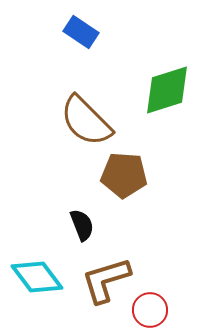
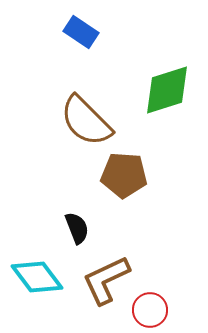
black semicircle: moved 5 px left, 3 px down
brown L-shape: rotated 8 degrees counterclockwise
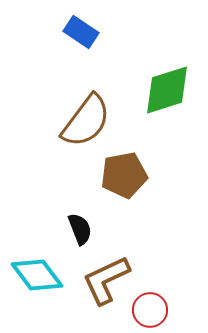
brown semicircle: rotated 98 degrees counterclockwise
brown pentagon: rotated 15 degrees counterclockwise
black semicircle: moved 3 px right, 1 px down
cyan diamond: moved 2 px up
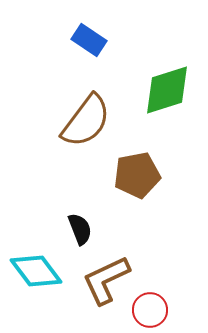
blue rectangle: moved 8 px right, 8 px down
brown pentagon: moved 13 px right
cyan diamond: moved 1 px left, 4 px up
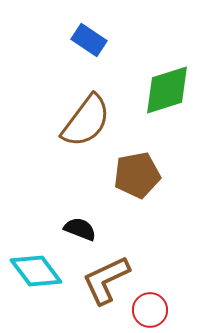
black semicircle: rotated 48 degrees counterclockwise
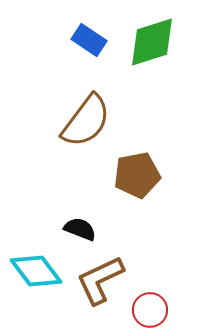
green diamond: moved 15 px left, 48 px up
brown L-shape: moved 6 px left
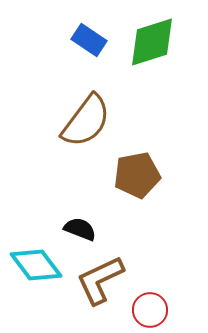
cyan diamond: moved 6 px up
